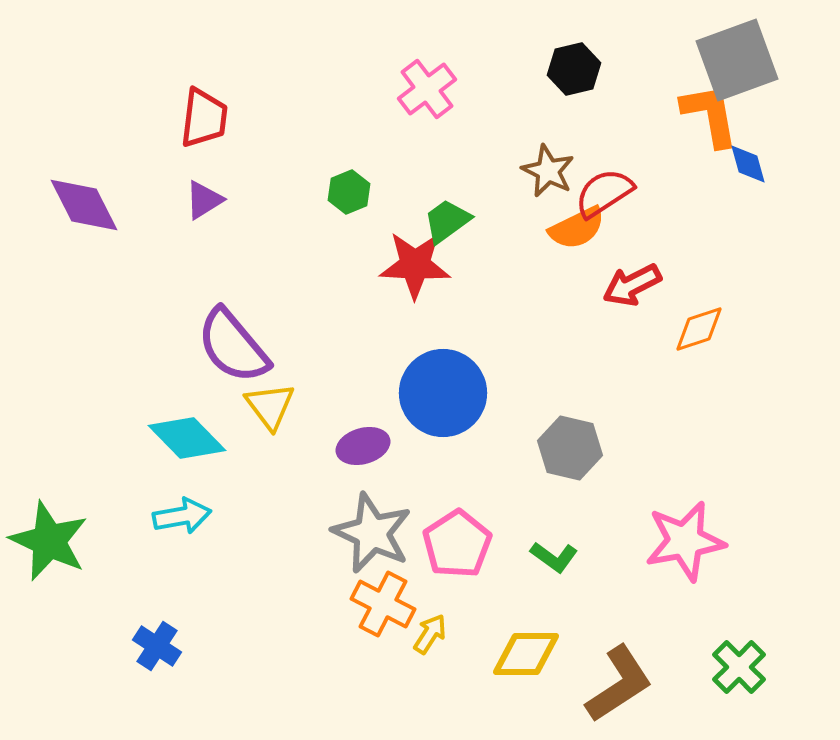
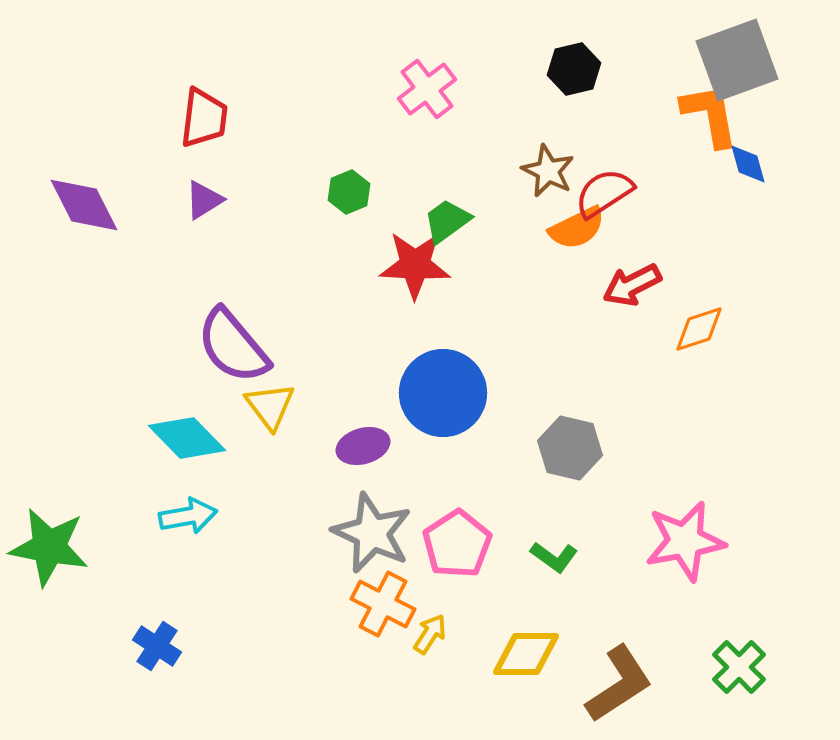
cyan arrow: moved 6 px right
green star: moved 6 px down; rotated 14 degrees counterclockwise
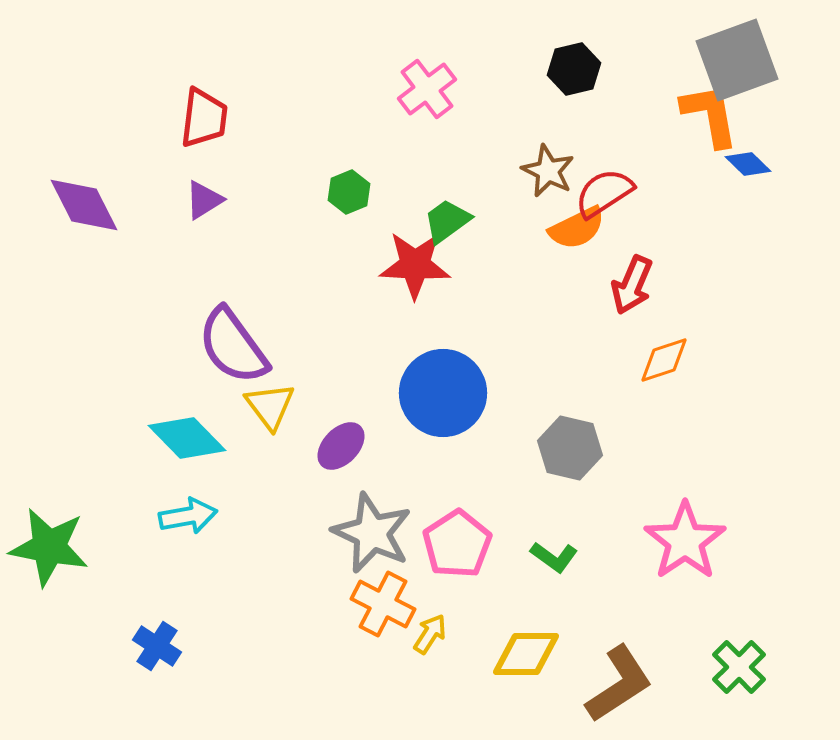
blue diamond: rotated 30 degrees counterclockwise
red arrow: rotated 40 degrees counterclockwise
orange diamond: moved 35 px left, 31 px down
purple semicircle: rotated 4 degrees clockwise
purple ellipse: moved 22 px left; rotated 30 degrees counterclockwise
pink star: rotated 24 degrees counterclockwise
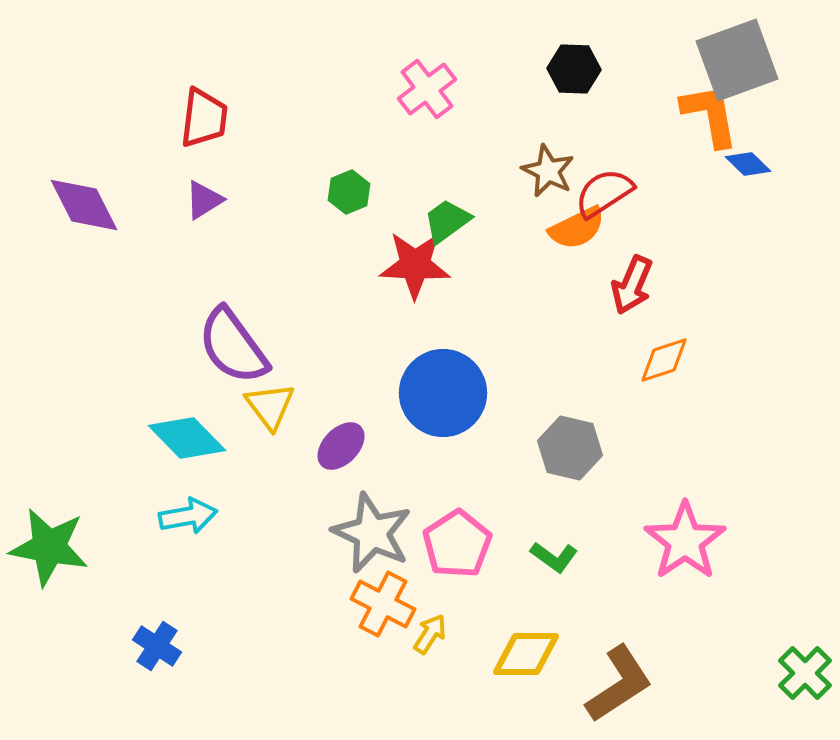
black hexagon: rotated 15 degrees clockwise
green cross: moved 66 px right, 6 px down
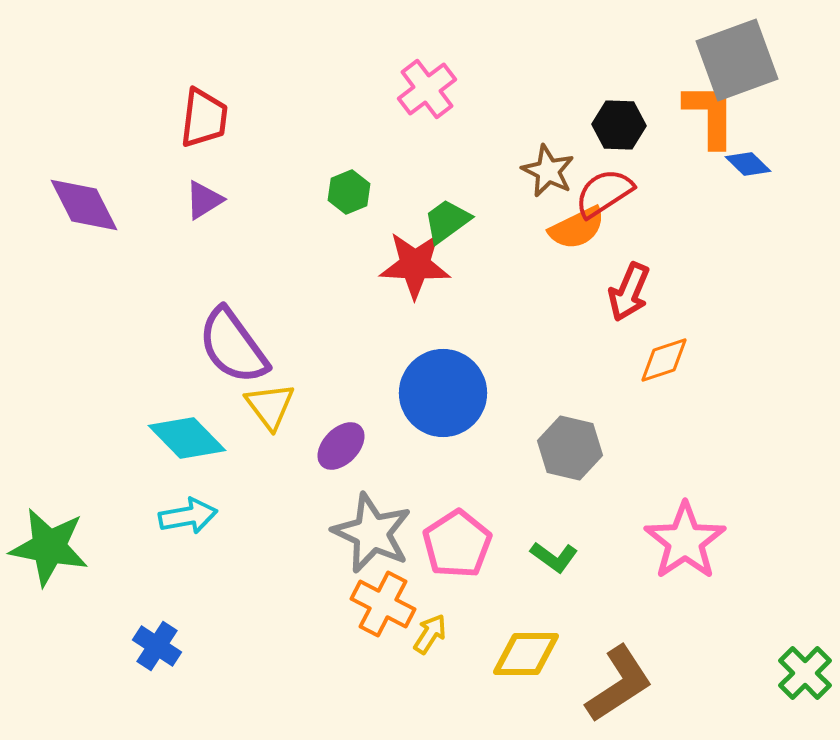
black hexagon: moved 45 px right, 56 px down
orange L-shape: rotated 10 degrees clockwise
red arrow: moved 3 px left, 7 px down
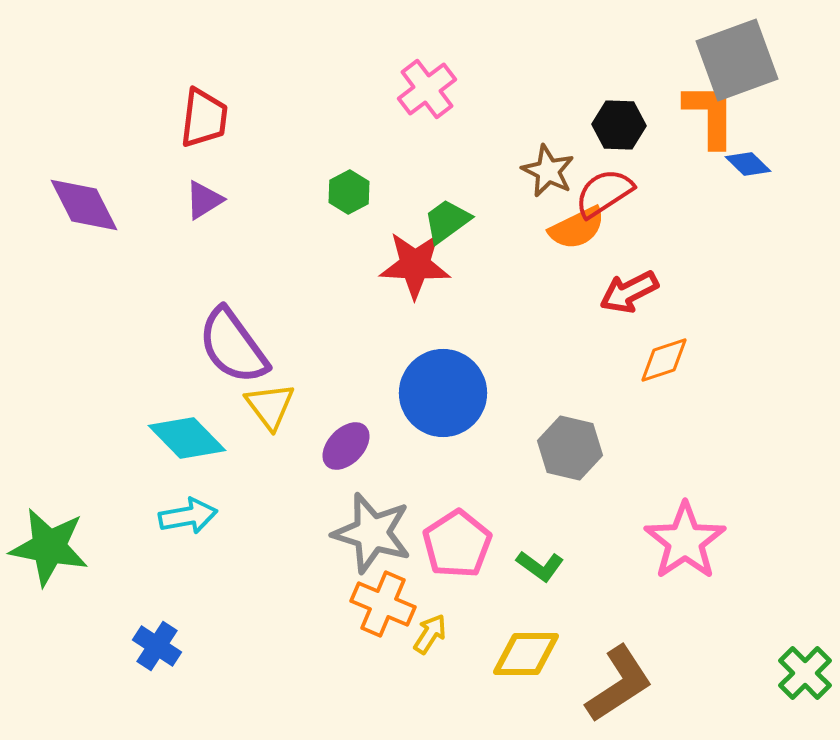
green hexagon: rotated 6 degrees counterclockwise
red arrow: rotated 40 degrees clockwise
purple ellipse: moved 5 px right
gray star: rotated 8 degrees counterclockwise
green L-shape: moved 14 px left, 9 px down
orange cross: rotated 4 degrees counterclockwise
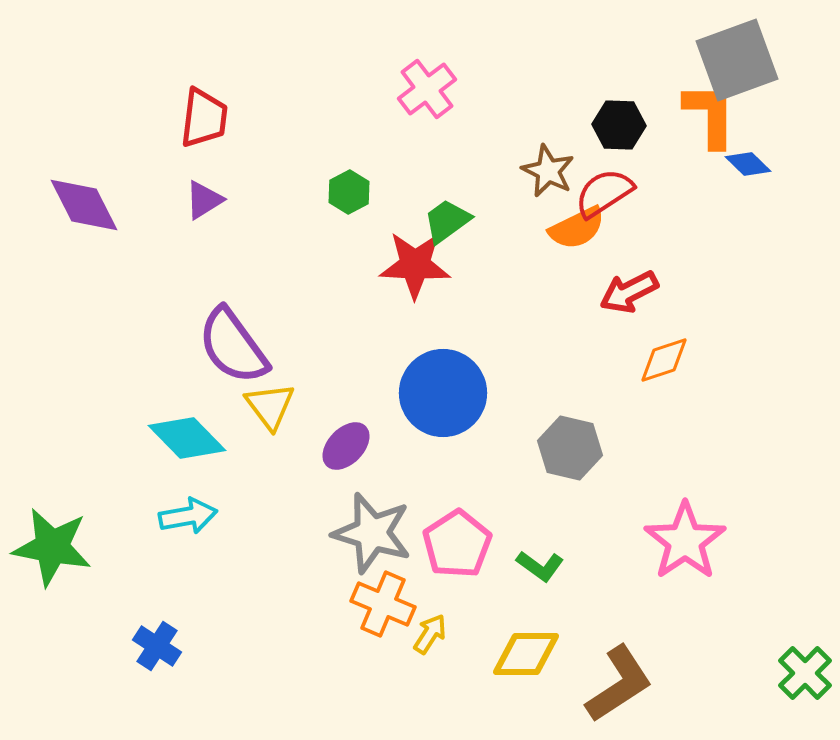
green star: moved 3 px right
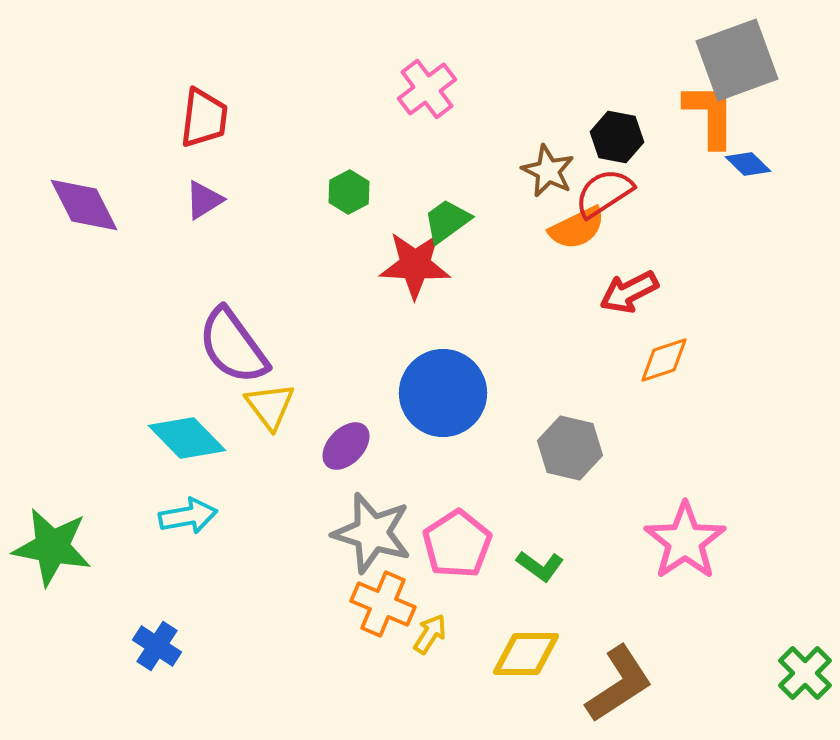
black hexagon: moved 2 px left, 12 px down; rotated 9 degrees clockwise
